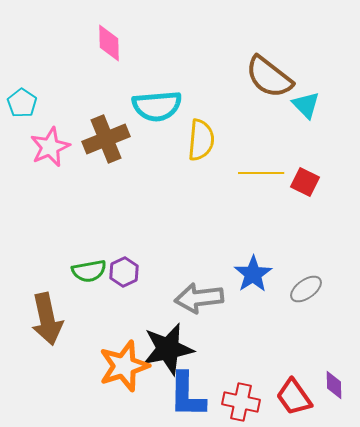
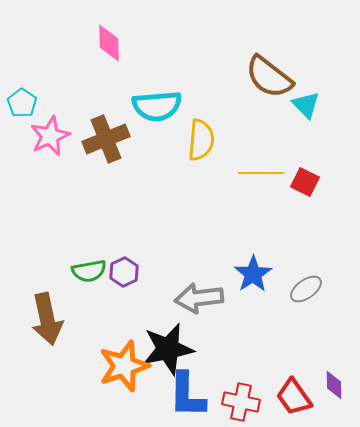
pink star: moved 11 px up
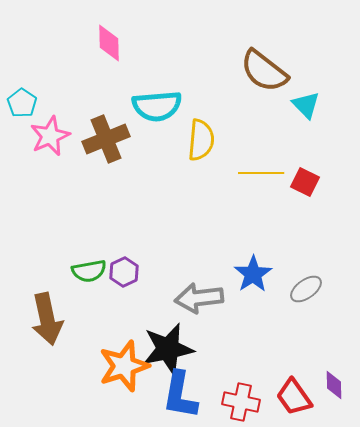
brown semicircle: moved 5 px left, 6 px up
blue L-shape: moved 7 px left; rotated 9 degrees clockwise
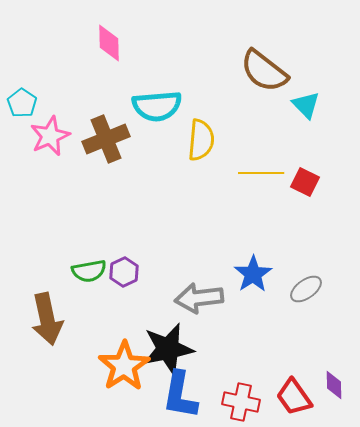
orange star: rotated 15 degrees counterclockwise
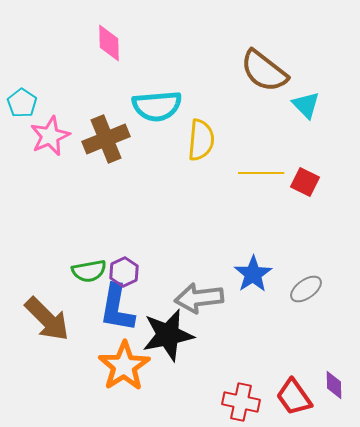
brown arrow: rotated 33 degrees counterclockwise
black star: moved 14 px up
blue L-shape: moved 63 px left, 87 px up
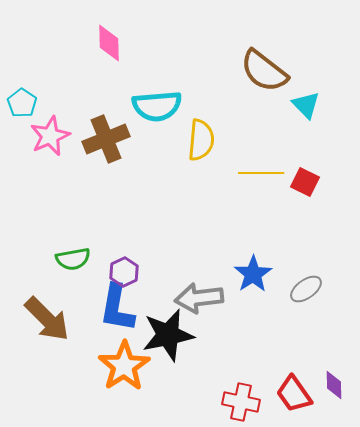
green semicircle: moved 16 px left, 12 px up
red trapezoid: moved 3 px up
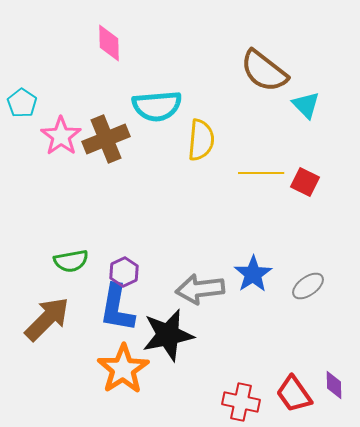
pink star: moved 11 px right; rotated 12 degrees counterclockwise
green semicircle: moved 2 px left, 2 px down
gray ellipse: moved 2 px right, 3 px up
gray arrow: moved 1 px right, 9 px up
brown arrow: rotated 90 degrees counterclockwise
orange star: moved 1 px left, 3 px down
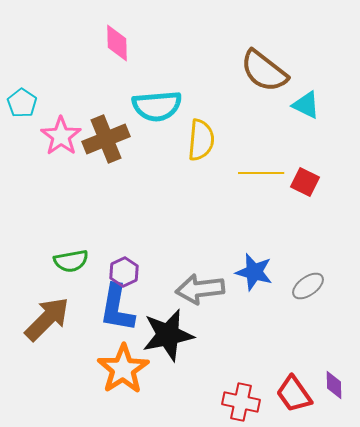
pink diamond: moved 8 px right
cyan triangle: rotated 20 degrees counterclockwise
blue star: moved 1 px right, 2 px up; rotated 24 degrees counterclockwise
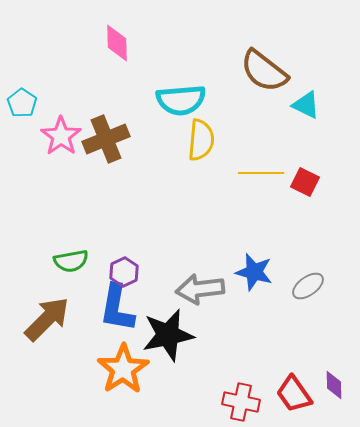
cyan semicircle: moved 24 px right, 6 px up
